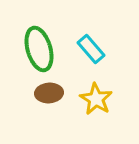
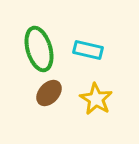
cyan rectangle: moved 3 px left, 1 px down; rotated 36 degrees counterclockwise
brown ellipse: rotated 44 degrees counterclockwise
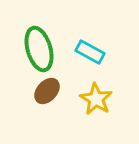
cyan rectangle: moved 2 px right, 2 px down; rotated 16 degrees clockwise
brown ellipse: moved 2 px left, 2 px up
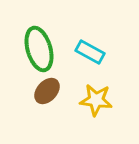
yellow star: moved 1 px down; rotated 24 degrees counterclockwise
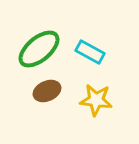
green ellipse: rotated 66 degrees clockwise
brown ellipse: rotated 24 degrees clockwise
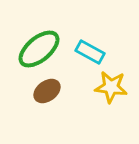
brown ellipse: rotated 12 degrees counterclockwise
yellow star: moved 15 px right, 13 px up
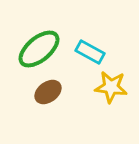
brown ellipse: moved 1 px right, 1 px down
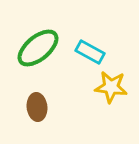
green ellipse: moved 1 px left, 1 px up
brown ellipse: moved 11 px left, 15 px down; rotated 60 degrees counterclockwise
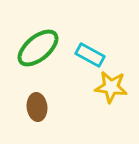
cyan rectangle: moved 3 px down
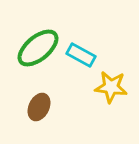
cyan rectangle: moved 9 px left
brown ellipse: moved 2 px right; rotated 32 degrees clockwise
